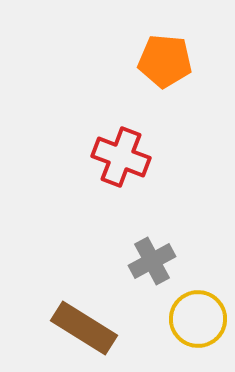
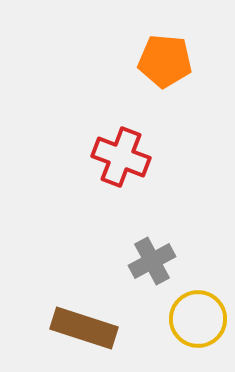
brown rectangle: rotated 14 degrees counterclockwise
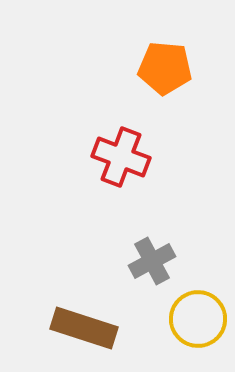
orange pentagon: moved 7 px down
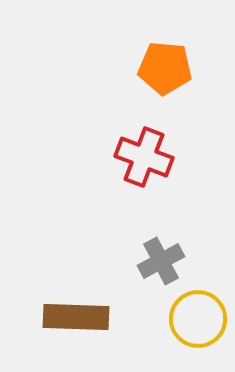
red cross: moved 23 px right
gray cross: moved 9 px right
brown rectangle: moved 8 px left, 11 px up; rotated 16 degrees counterclockwise
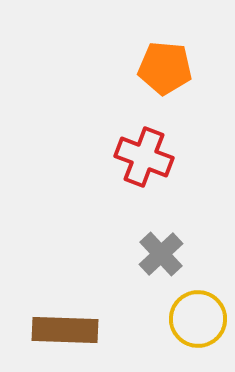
gray cross: moved 7 px up; rotated 15 degrees counterclockwise
brown rectangle: moved 11 px left, 13 px down
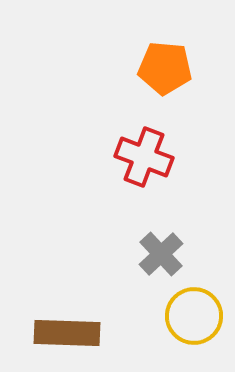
yellow circle: moved 4 px left, 3 px up
brown rectangle: moved 2 px right, 3 px down
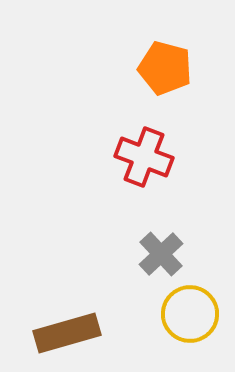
orange pentagon: rotated 10 degrees clockwise
yellow circle: moved 4 px left, 2 px up
brown rectangle: rotated 18 degrees counterclockwise
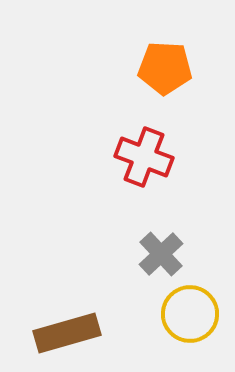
orange pentagon: rotated 12 degrees counterclockwise
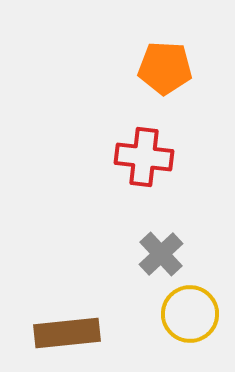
red cross: rotated 14 degrees counterclockwise
brown rectangle: rotated 10 degrees clockwise
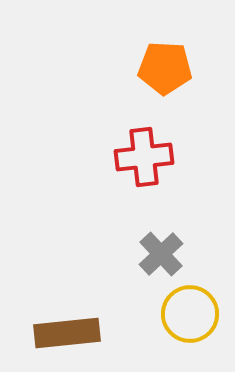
red cross: rotated 14 degrees counterclockwise
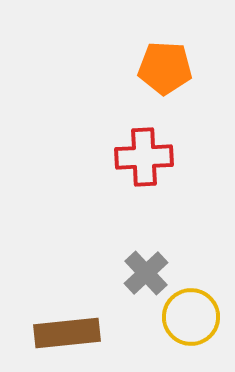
red cross: rotated 4 degrees clockwise
gray cross: moved 15 px left, 19 px down
yellow circle: moved 1 px right, 3 px down
